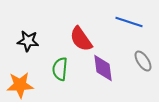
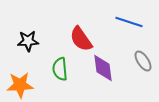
black star: rotated 10 degrees counterclockwise
green semicircle: rotated 10 degrees counterclockwise
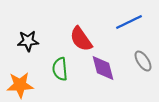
blue line: rotated 44 degrees counterclockwise
purple diamond: rotated 8 degrees counterclockwise
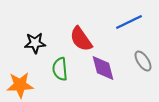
black star: moved 7 px right, 2 px down
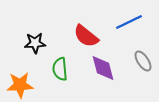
red semicircle: moved 5 px right, 3 px up; rotated 16 degrees counterclockwise
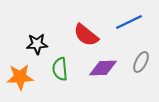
red semicircle: moved 1 px up
black star: moved 2 px right, 1 px down
gray ellipse: moved 2 px left, 1 px down; rotated 60 degrees clockwise
purple diamond: rotated 76 degrees counterclockwise
orange star: moved 8 px up
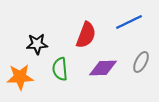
red semicircle: rotated 108 degrees counterclockwise
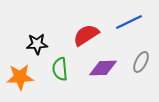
red semicircle: rotated 144 degrees counterclockwise
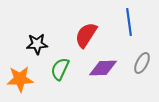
blue line: rotated 72 degrees counterclockwise
red semicircle: rotated 24 degrees counterclockwise
gray ellipse: moved 1 px right, 1 px down
green semicircle: rotated 30 degrees clockwise
orange star: moved 2 px down
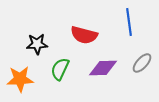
red semicircle: moved 2 px left; rotated 108 degrees counterclockwise
gray ellipse: rotated 15 degrees clockwise
